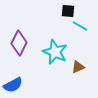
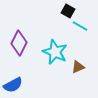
black square: rotated 24 degrees clockwise
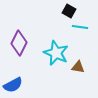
black square: moved 1 px right
cyan line: moved 1 px down; rotated 21 degrees counterclockwise
cyan star: moved 1 px right, 1 px down
brown triangle: rotated 32 degrees clockwise
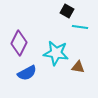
black square: moved 2 px left
cyan star: rotated 15 degrees counterclockwise
blue semicircle: moved 14 px right, 12 px up
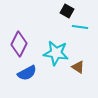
purple diamond: moved 1 px down
brown triangle: rotated 24 degrees clockwise
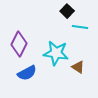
black square: rotated 16 degrees clockwise
